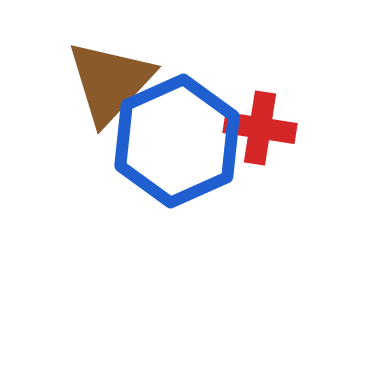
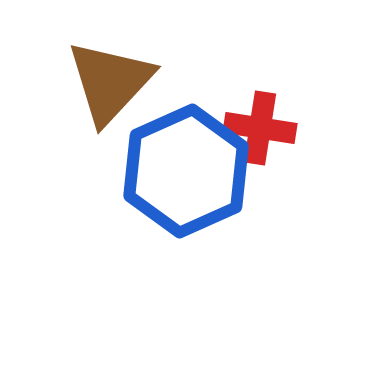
blue hexagon: moved 9 px right, 30 px down
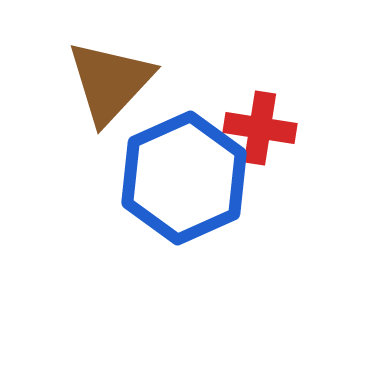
blue hexagon: moved 2 px left, 7 px down
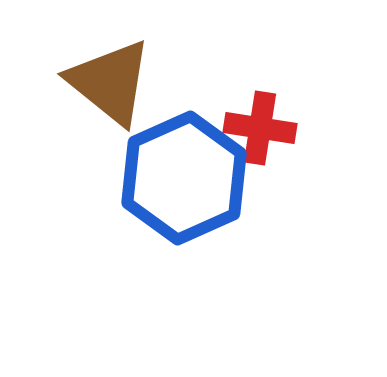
brown triangle: rotated 34 degrees counterclockwise
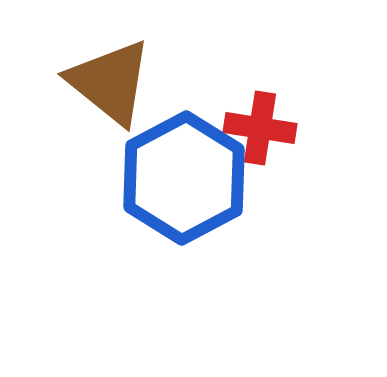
blue hexagon: rotated 4 degrees counterclockwise
